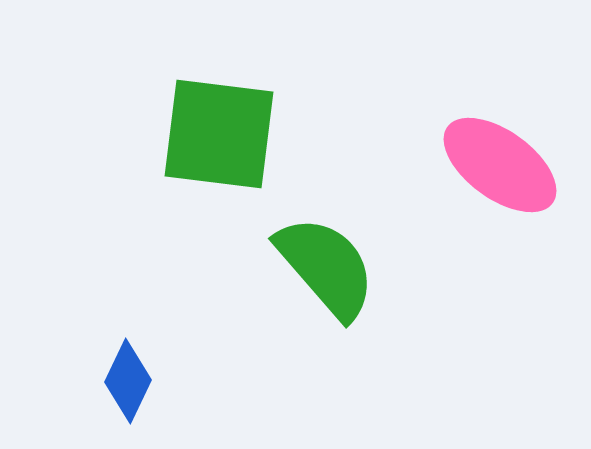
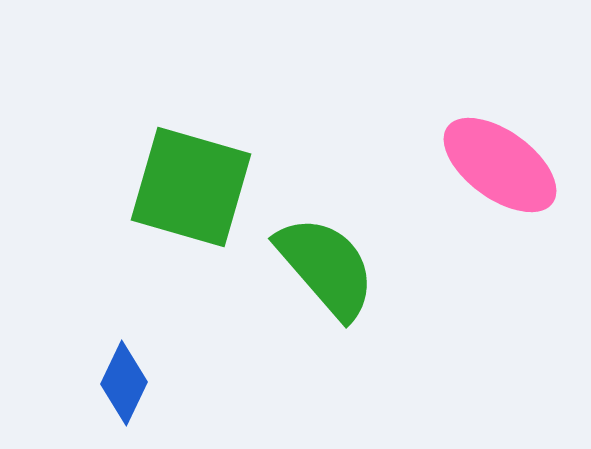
green square: moved 28 px left, 53 px down; rotated 9 degrees clockwise
blue diamond: moved 4 px left, 2 px down
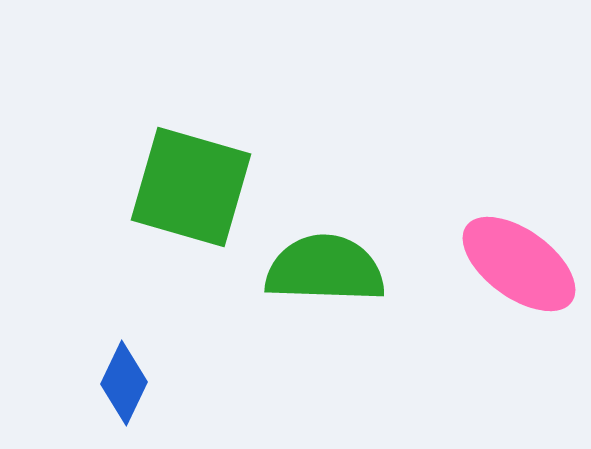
pink ellipse: moved 19 px right, 99 px down
green semicircle: moved 1 px left, 2 px down; rotated 47 degrees counterclockwise
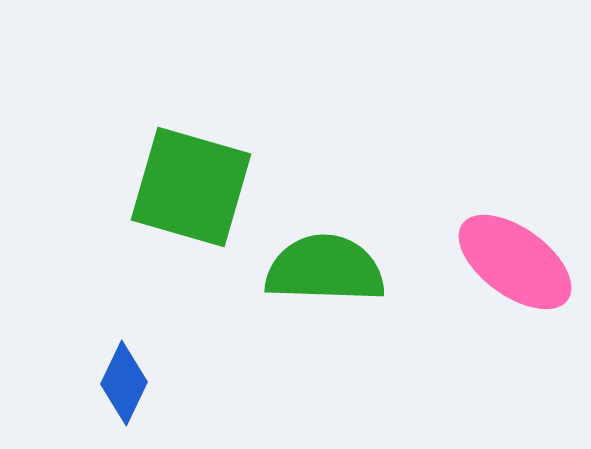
pink ellipse: moved 4 px left, 2 px up
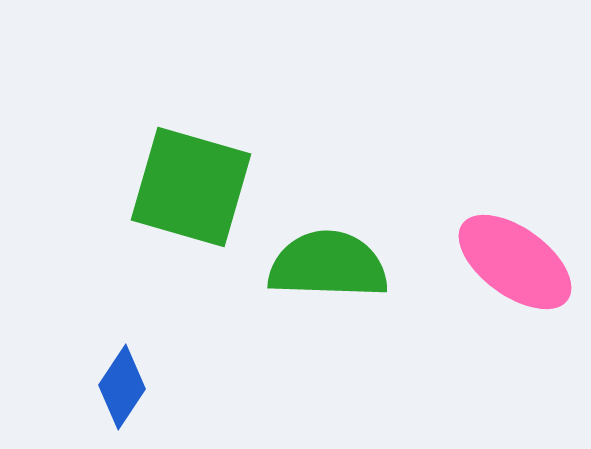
green semicircle: moved 3 px right, 4 px up
blue diamond: moved 2 px left, 4 px down; rotated 8 degrees clockwise
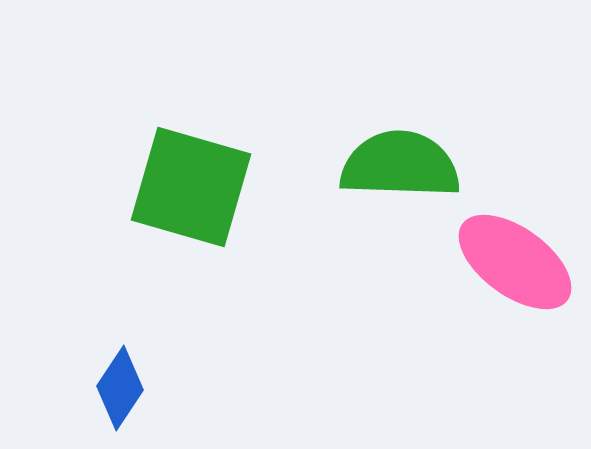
green semicircle: moved 72 px right, 100 px up
blue diamond: moved 2 px left, 1 px down
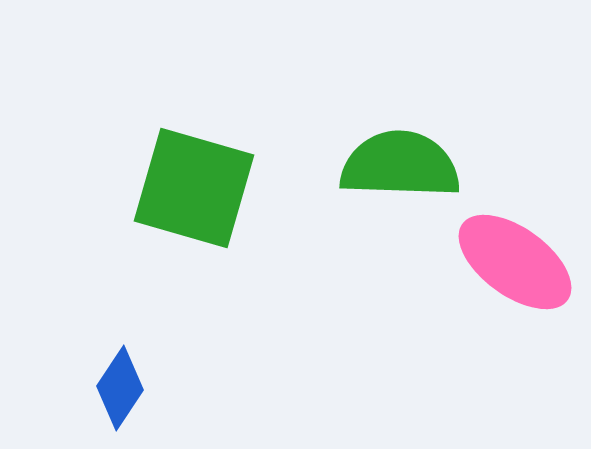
green square: moved 3 px right, 1 px down
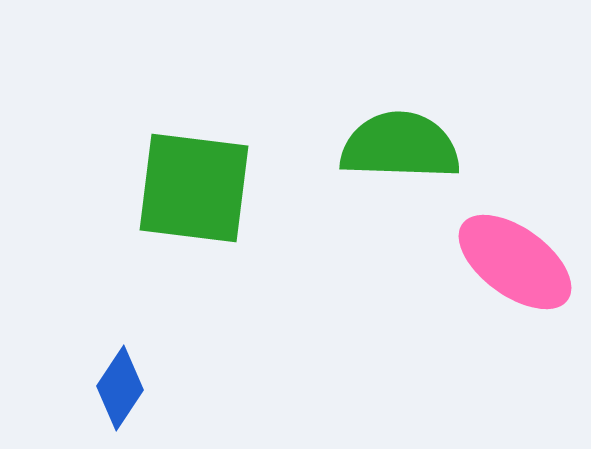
green semicircle: moved 19 px up
green square: rotated 9 degrees counterclockwise
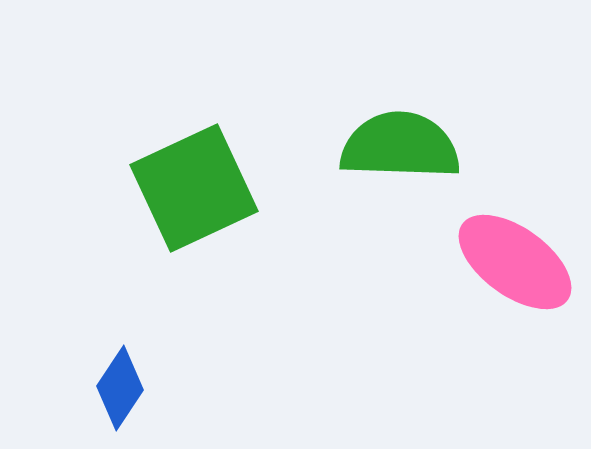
green square: rotated 32 degrees counterclockwise
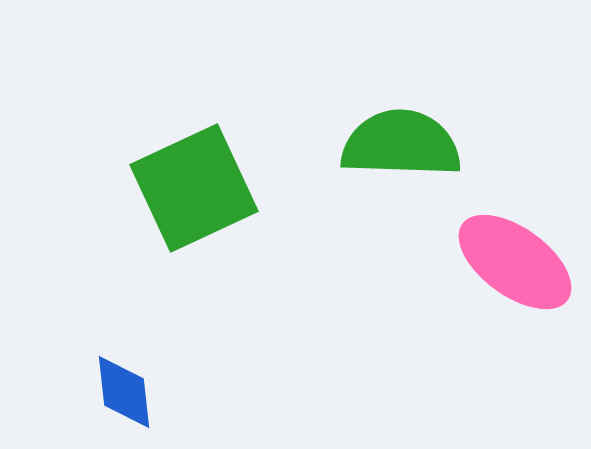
green semicircle: moved 1 px right, 2 px up
blue diamond: moved 4 px right, 4 px down; rotated 40 degrees counterclockwise
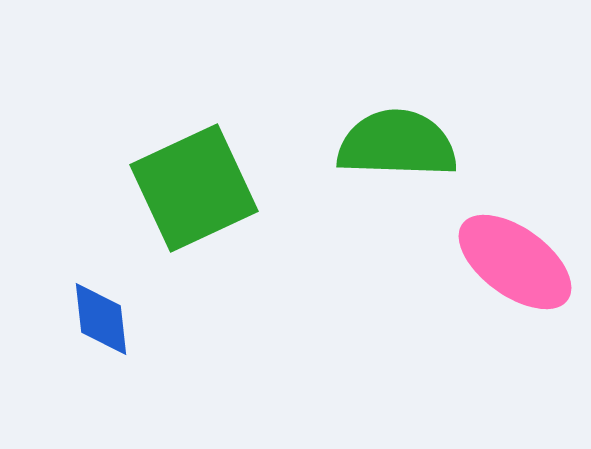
green semicircle: moved 4 px left
blue diamond: moved 23 px left, 73 px up
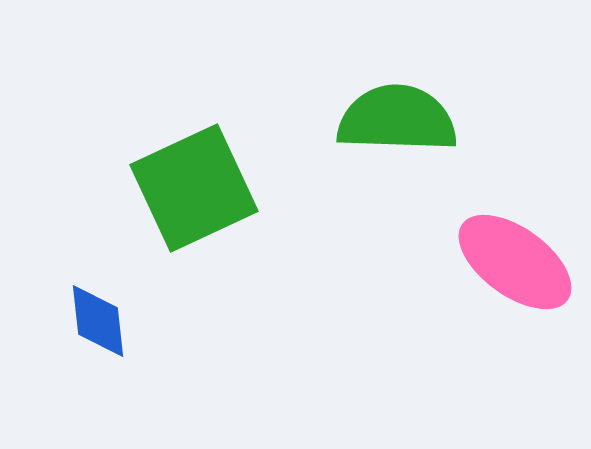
green semicircle: moved 25 px up
blue diamond: moved 3 px left, 2 px down
